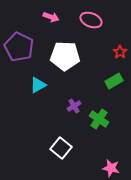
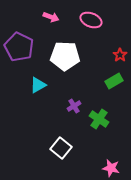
red star: moved 3 px down
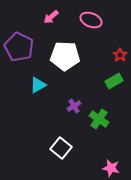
pink arrow: rotated 119 degrees clockwise
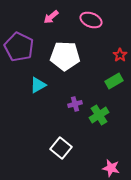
purple cross: moved 1 px right, 2 px up; rotated 16 degrees clockwise
green cross: moved 4 px up; rotated 24 degrees clockwise
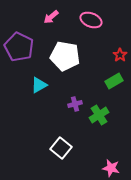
white pentagon: rotated 8 degrees clockwise
cyan triangle: moved 1 px right
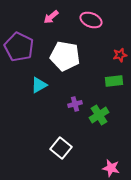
red star: rotated 24 degrees clockwise
green rectangle: rotated 24 degrees clockwise
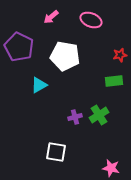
purple cross: moved 13 px down
white square: moved 5 px left, 4 px down; rotated 30 degrees counterclockwise
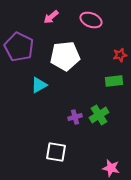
white pentagon: rotated 16 degrees counterclockwise
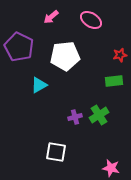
pink ellipse: rotated 10 degrees clockwise
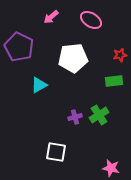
white pentagon: moved 8 px right, 2 px down
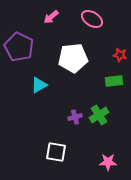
pink ellipse: moved 1 px right, 1 px up
red star: rotated 24 degrees clockwise
pink star: moved 3 px left, 6 px up; rotated 12 degrees counterclockwise
